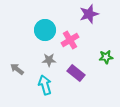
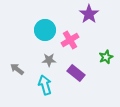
purple star: rotated 18 degrees counterclockwise
green star: rotated 16 degrees counterclockwise
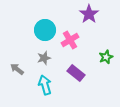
gray star: moved 5 px left, 2 px up; rotated 16 degrees counterclockwise
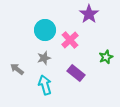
pink cross: rotated 12 degrees counterclockwise
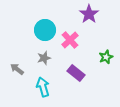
cyan arrow: moved 2 px left, 2 px down
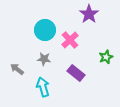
gray star: moved 1 px down; rotated 24 degrees clockwise
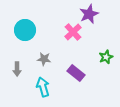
purple star: rotated 12 degrees clockwise
cyan circle: moved 20 px left
pink cross: moved 3 px right, 8 px up
gray arrow: rotated 128 degrees counterclockwise
